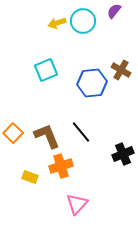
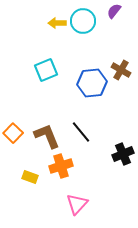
yellow arrow: rotated 18 degrees clockwise
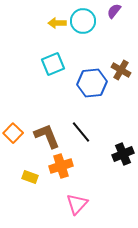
cyan square: moved 7 px right, 6 px up
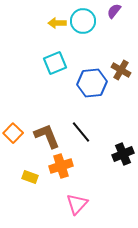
cyan square: moved 2 px right, 1 px up
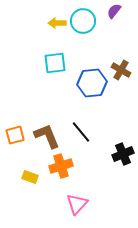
cyan square: rotated 15 degrees clockwise
orange square: moved 2 px right, 2 px down; rotated 30 degrees clockwise
